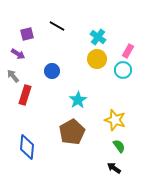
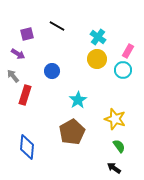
yellow star: moved 1 px up
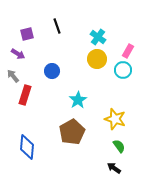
black line: rotated 42 degrees clockwise
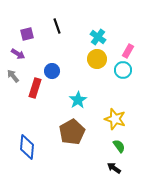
red rectangle: moved 10 px right, 7 px up
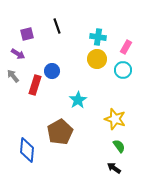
cyan cross: rotated 28 degrees counterclockwise
pink rectangle: moved 2 px left, 4 px up
red rectangle: moved 3 px up
brown pentagon: moved 12 px left
blue diamond: moved 3 px down
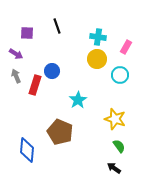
purple square: moved 1 px up; rotated 16 degrees clockwise
purple arrow: moved 2 px left
cyan circle: moved 3 px left, 5 px down
gray arrow: moved 3 px right; rotated 16 degrees clockwise
brown pentagon: rotated 20 degrees counterclockwise
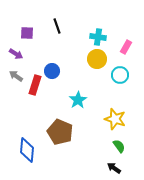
gray arrow: rotated 32 degrees counterclockwise
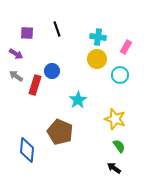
black line: moved 3 px down
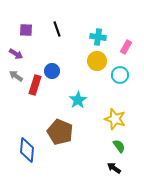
purple square: moved 1 px left, 3 px up
yellow circle: moved 2 px down
